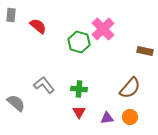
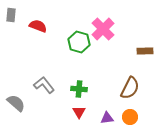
red semicircle: rotated 18 degrees counterclockwise
brown rectangle: rotated 14 degrees counterclockwise
brown semicircle: rotated 15 degrees counterclockwise
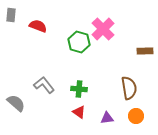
brown semicircle: moved 1 px left; rotated 35 degrees counterclockwise
red triangle: rotated 24 degrees counterclockwise
orange circle: moved 6 px right, 1 px up
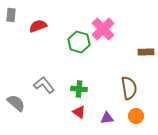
red semicircle: rotated 42 degrees counterclockwise
brown rectangle: moved 1 px right, 1 px down
